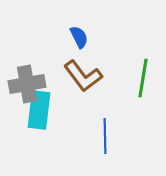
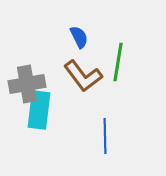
green line: moved 25 px left, 16 px up
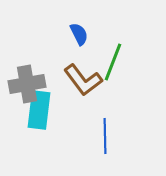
blue semicircle: moved 3 px up
green line: moved 5 px left; rotated 12 degrees clockwise
brown L-shape: moved 4 px down
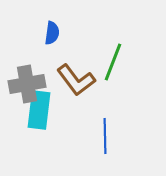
blue semicircle: moved 27 px left, 1 px up; rotated 35 degrees clockwise
brown L-shape: moved 7 px left
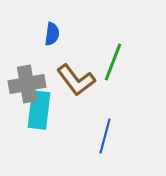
blue semicircle: moved 1 px down
blue line: rotated 16 degrees clockwise
